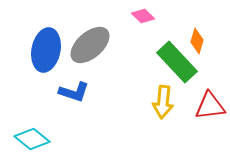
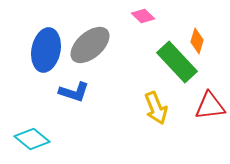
yellow arrow: moved 7 px left, 6 px down; rotated 28 degrees counterclockwise
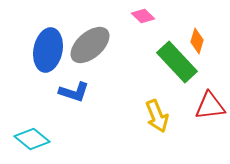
blue ellipse: moved 2 px right
yellow arrow: moved 1 px right, 8 px down
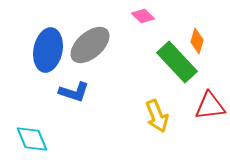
cyan diamond: rotated 28 degrees clockwise
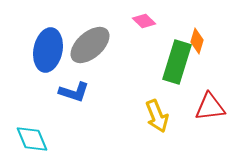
pink diamond: moved 1 px right, 5 px down
green rectangle: rotated 60 degrees clockwise
red triangle: moved 1 px down
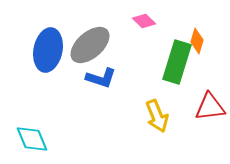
blue L-shape: moved 27 px right, 14 px up
